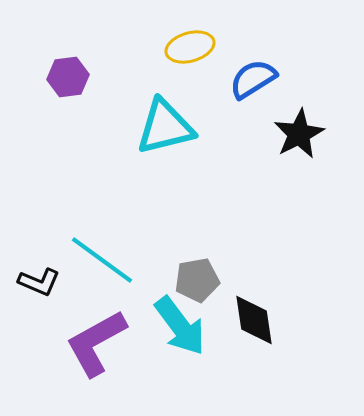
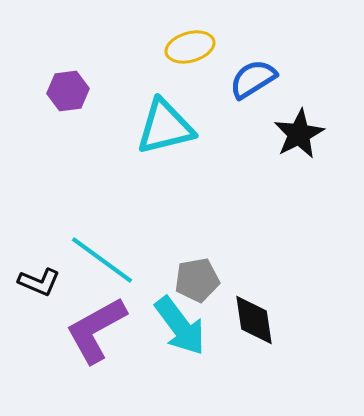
purple hexagon: moved 14 px down
purple L-shape: moved 13 px up
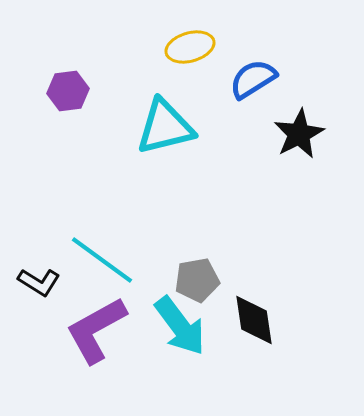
black L-shape: rotated 9 degrees clockwise
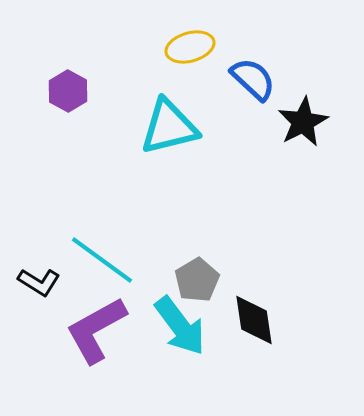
blue semicircle: rotated 75 degrees clockwise
purple hexagon: rotated 24 degrees counterclockwise
cyan triangle: moved 4 px right
black star: moved 4 px right, 12 px up
gray pentagon: rotated 21 degrees counterclockwise
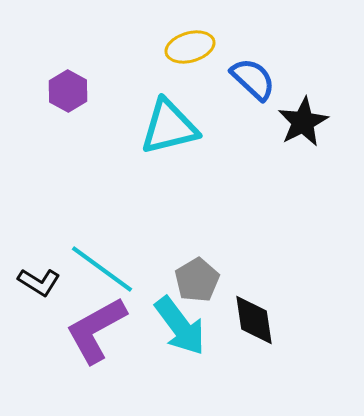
cyan line: moved 9 px down
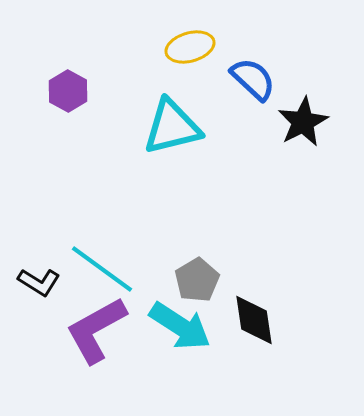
cyan triangle: moved 3 px right
cyan arrow: rotated 20 degrees counterclockwise
